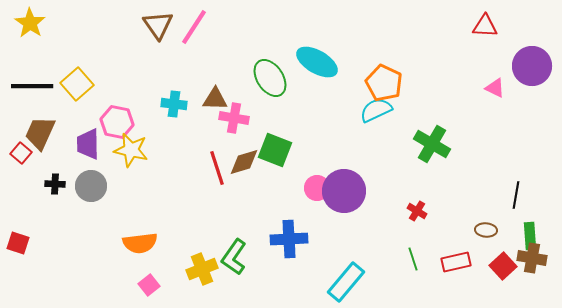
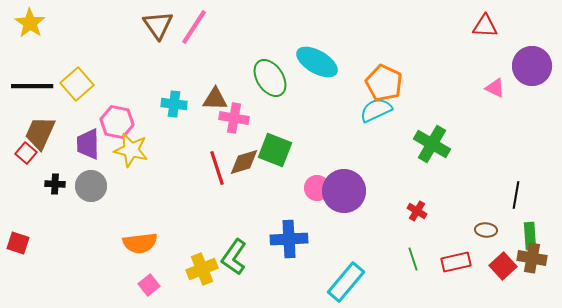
red square at (21, 153): moved 5 px right
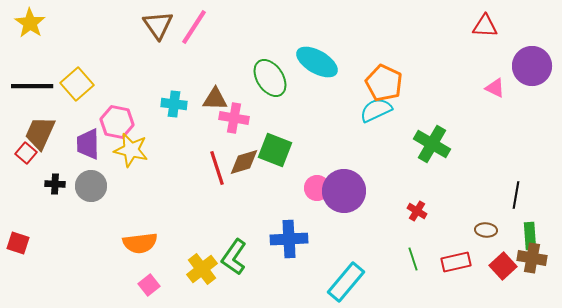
yellow cross at (202, 269): rotated 16 degrees counterclockwise
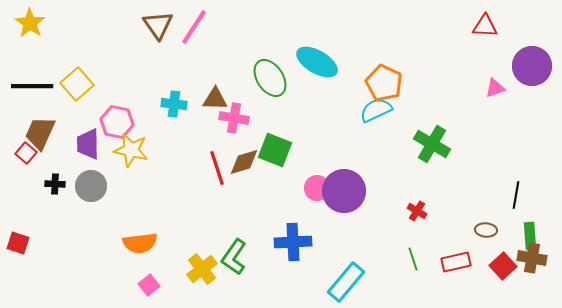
pink triangle at (495, 88): rotated 45 degrees counterclockwise
blue cross at (289, 239): moved 4 px right, 3 px down
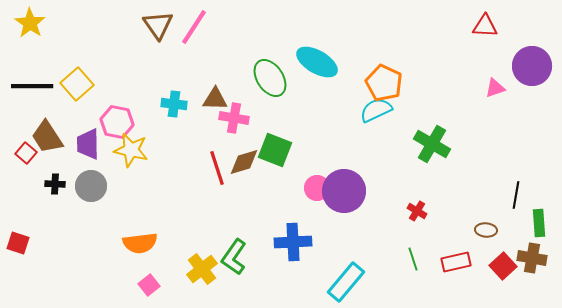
brown trapezoid at (40, 133): moved 7 px right, 4 px down; rotated 57 degrees counterclockwise
green rectangle at (530, 236): moved 9 px right, 13 px up
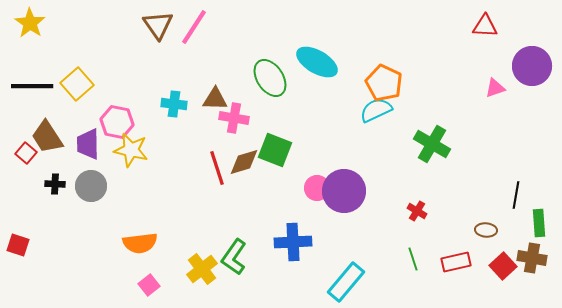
red square at (18, 243): moved 2 px down
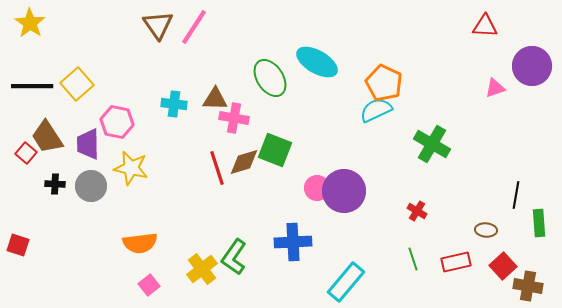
yellow star at (131, 150): moved 18 px down
brown cross at (532, 258): moved 4 px left, 28 px down
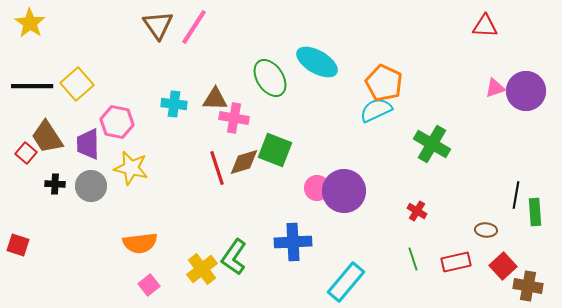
purple circle at (532, 66): moved 6 px left, 25 px down
green rectangle at (539, 223): moved 4 px left, 11 px up
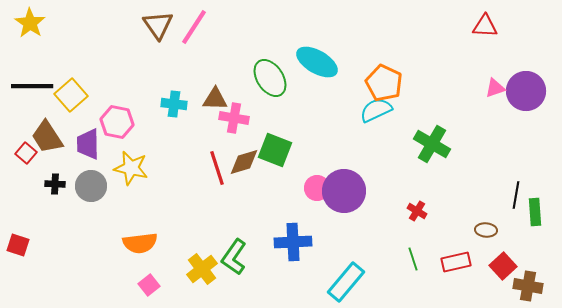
yellow square at (77, 84): moved 6 px left, 11 px down
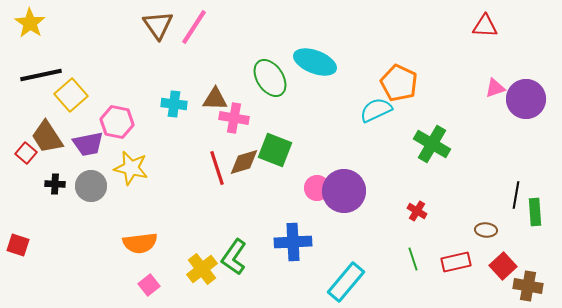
cyan ellipse at (317, 62): moved 2 px left; rotated 9 degrees counterclockwise
orange pentagon at (384, 83): moved 15 px right
black line at (32, 86): moved 9 px right, 11 px up; rotated 12 degrees counterclockwise
purple circle at (526, 91): moved 8 px down
purple trapezoid at (88, 144): rotated 100 degrees counterclockwise
